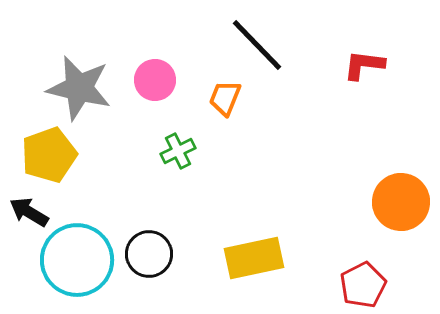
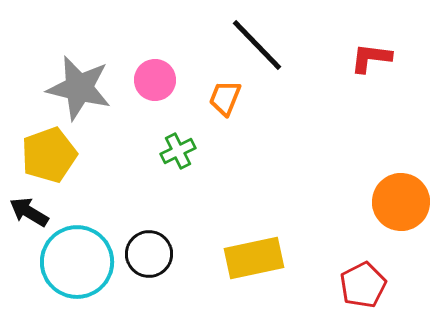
red L-shape: moved 7 px right, 7 px up
cyan circle: moved 2 px down
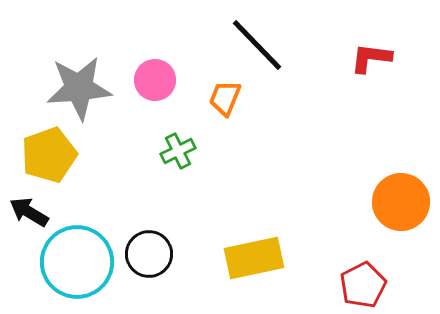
gray star: rotated 18 degrees counterclockwise
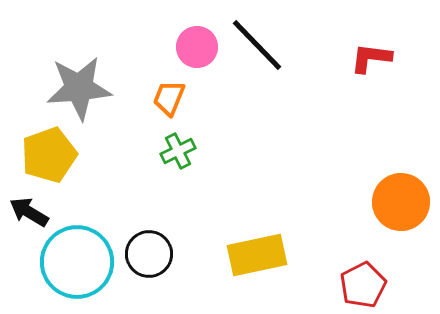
pink circle: moved 42 px right, 33 px up
orange trapezoid: moved 56 px left
yellow rectangle: moved 3 px right, 3 px up
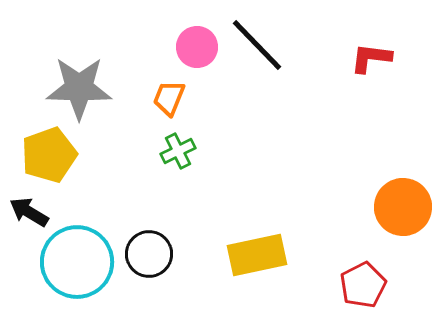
gray star: rotated 6 degrees clockwise
orange circle: moved 2 px right, 5 px down
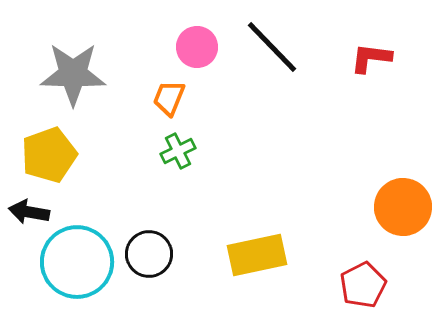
black line: moved 15 px right, 2 px down
gray star: moved 6 px left, 14 px up
black arrow: rotated 21 degrees counterclockwise
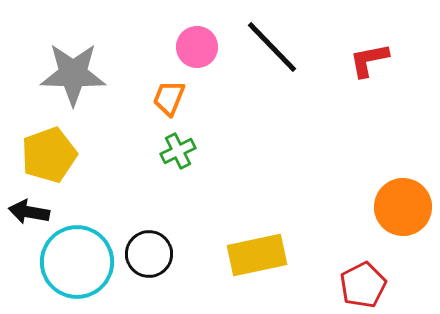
red L-shape: moved 2 px left, 2 px down; rotated 18 degrees counterclockwise
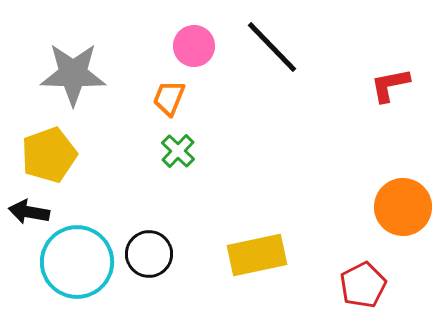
pink circle: moved 3 px left, 1 px up
red L-shape: moved 21 px right, 25 px down
green cross: rotated 20 degrees counterclockwise
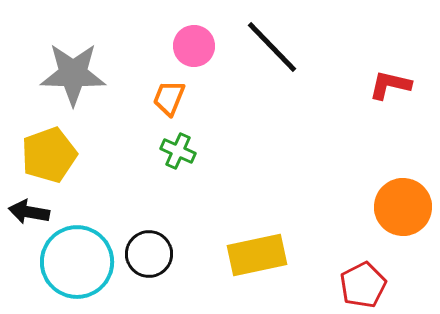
red L-shape: rotated 24 degrees clockwise
green cross: rotated 20 degrees counterclockwise
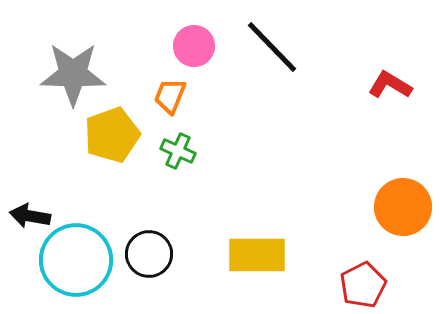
red L-shape: rotated 18 degrees clockwise
orange trapezoid: moved 1 px right, 2 px up
yellow pentagon: moved 63 px right, 20 px up
black arrow: moved 1 px right, 4 px down
yellow rectangle: rotated 12 degrees clockwise
cyan circle: moved 1 px left, 2 px up
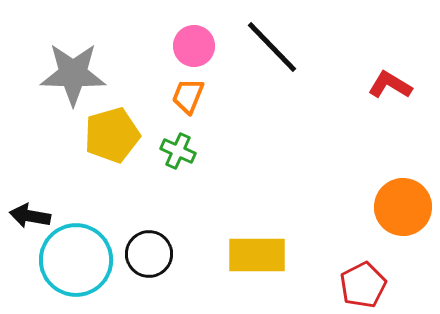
orange trapezoid: moved 18 px right
yellow pentagon: rotated 4 degrees clockwise
